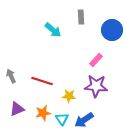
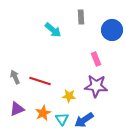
pink rectangle: moved 1 px up; rotated 64 degrees counterclockwise
gray arrow: moved 4 px right, 1 px down
red line: moved 2 px left
orange star: rotated 14 degrees counterclockwise
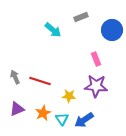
gray rectangle: rotated 72 degrees clockwise
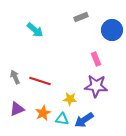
cyan arrow: moved 18 px left
yellow star: moved 1 px right, 3 px down
cyan triangle: rotated 48 degrees counterclockwise
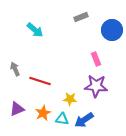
gray arrow: moved 8 px up
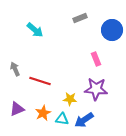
gray rectangle: moved 1 px left, 1 px down
purple star: moved 3 px down
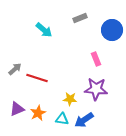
cyan arrow: moved 9 px right
gray arrow: rotated 72 degrees clockwise
red line: moved 3 px left, 3 px up
orange star: moved 5 px left
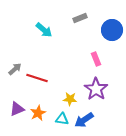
purple star: rotated 30 degrees clockwise
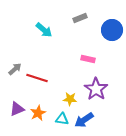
pink rectangle: moved 8 px left; rotated 56 degrees counterclockwise
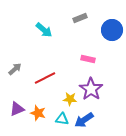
red line: moved 8 px right; rotated 45 degrees counterclockwise
purple star: moved 5 px left
orange star: rotated 28 degrees counterclockwise
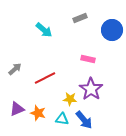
blue arrow: rotated 96 degrees counterclockwise
